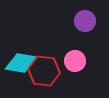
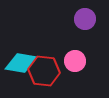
purple circle: moved 2 px up
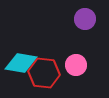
pink circle: moved 1 px right, 4 px down
red hexagon: moved 2 px down
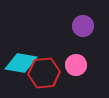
purple circle: moved 2 px left, 7 px down
red hexagon: rotated 12 degrees counterclockwise
